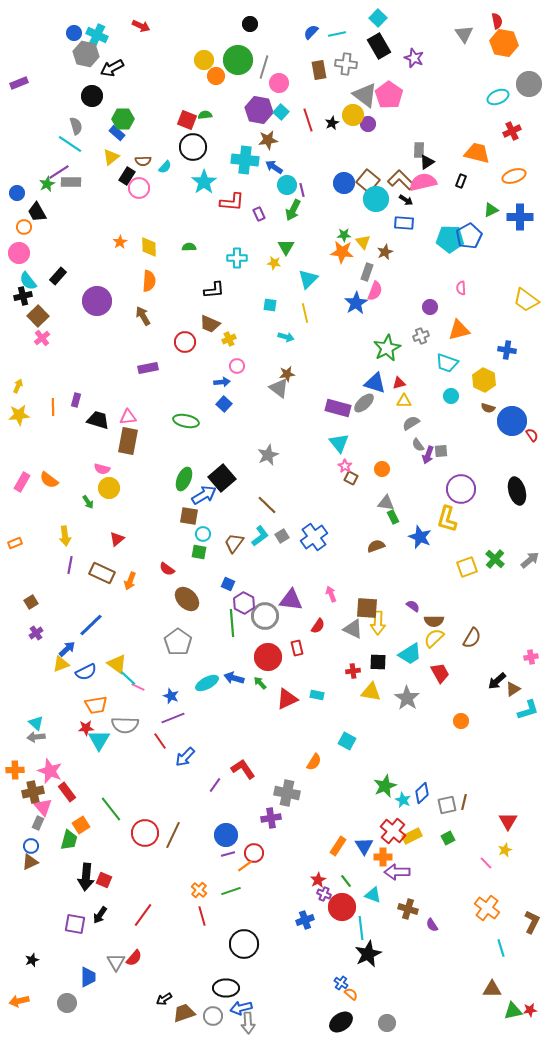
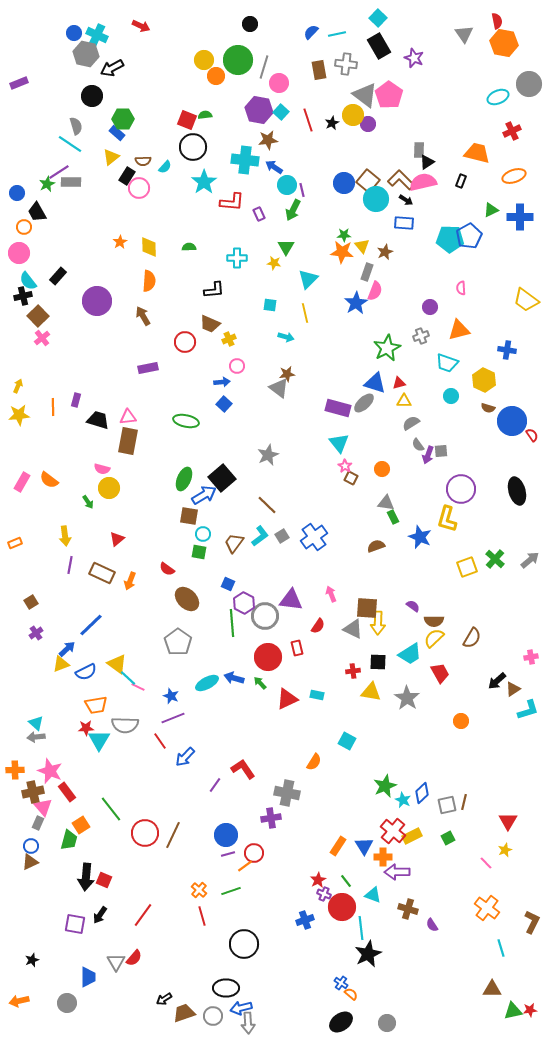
yellow triangle at (363, 242): moved 1 px left, 4 px down
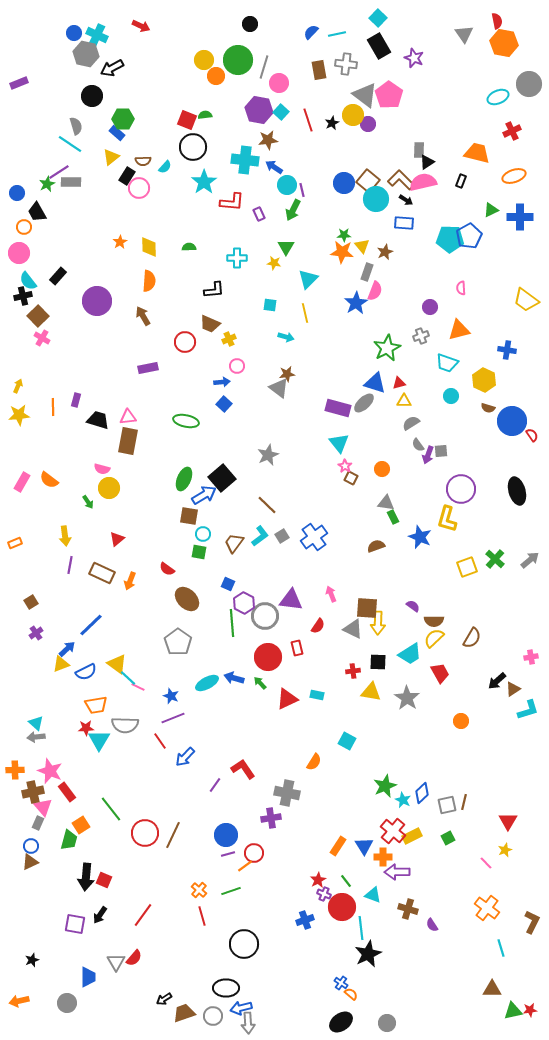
pink cross at (42, 338): rotated 21 degrees counterclockwise
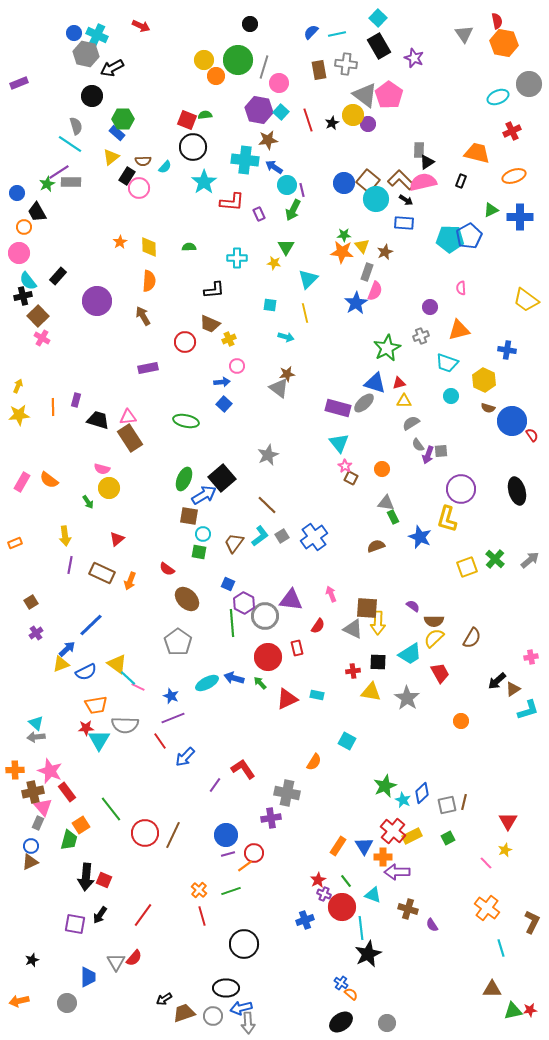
brown rectangle at (128, 441): moved 2 px right, 3 px up; rotated 44 degrees counterclockwise
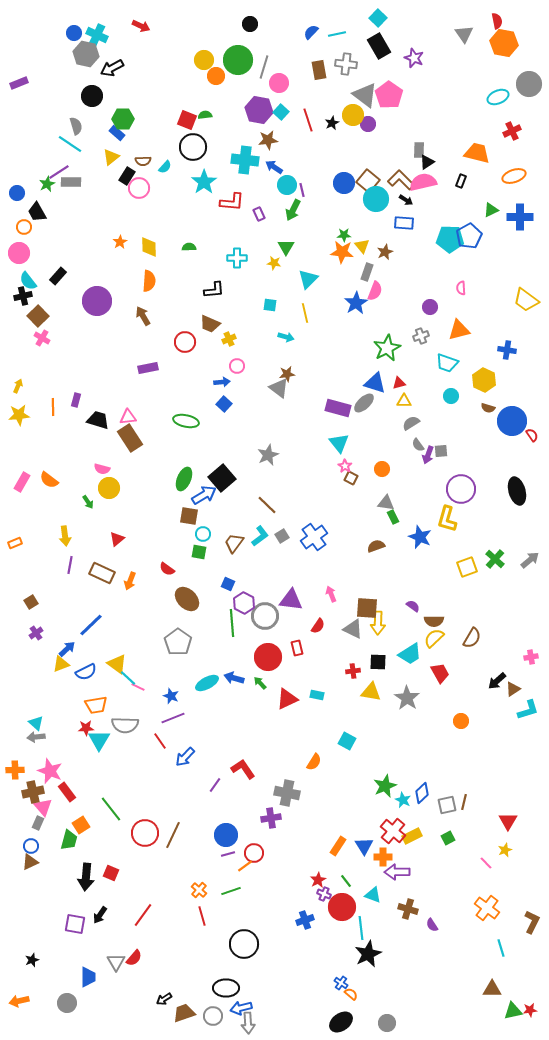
red square at (104, 880): moved 7 px right, 7 px up
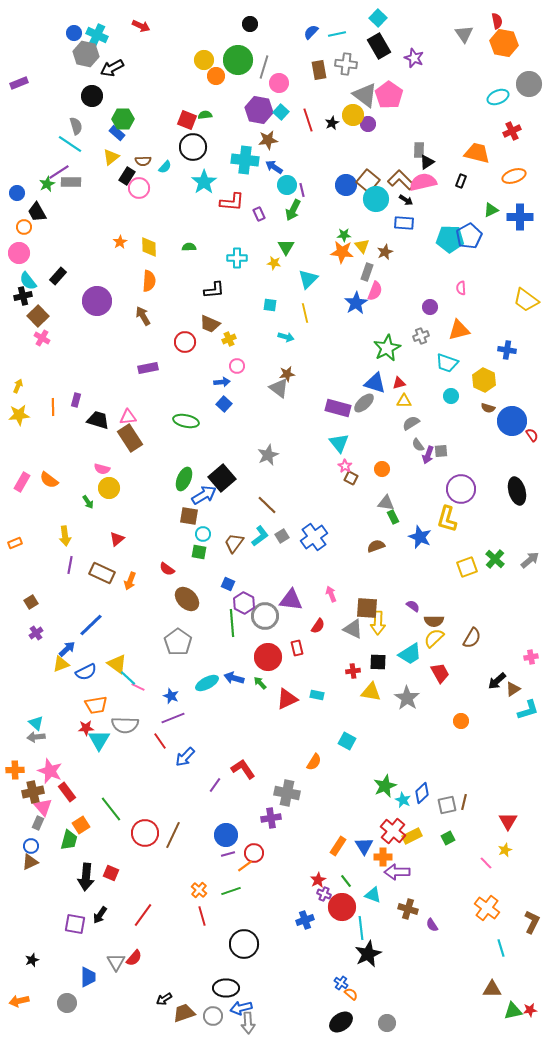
blue circle at (344, 183): moved 2 px right, 2 px down
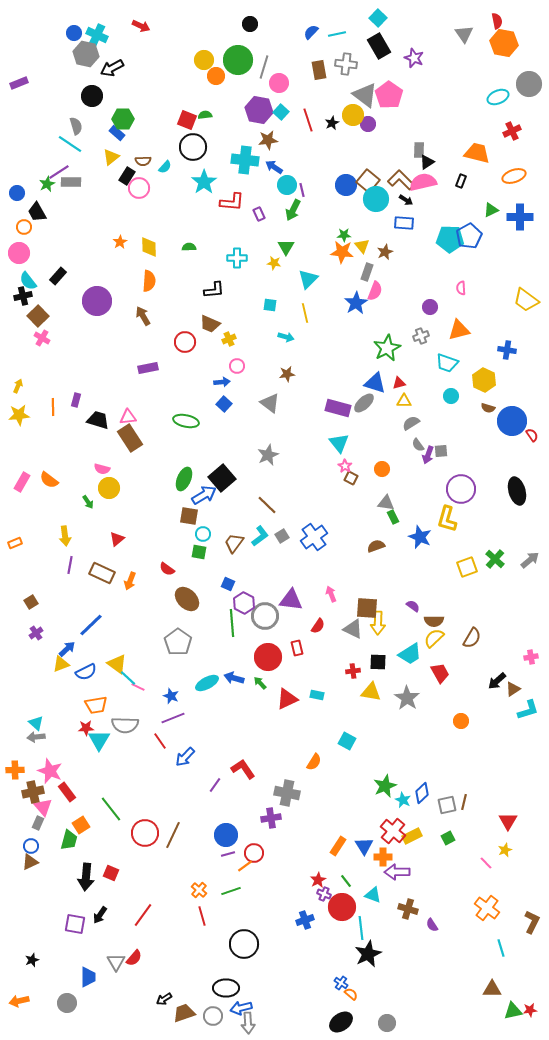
gray triangle at (279, 388): moved 9 px left, 15 px down
